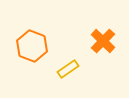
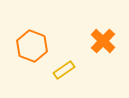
yellow rectangle: moved 4 px left, 1 px down
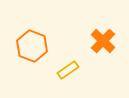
yellow rectangle: moved 4 px right
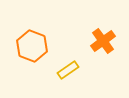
orange cross: rotated 10 degrees clockwise
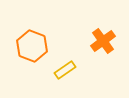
yellow rectangle: moved 3 px left
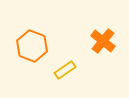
orange cross: rotated 15 degrees counterclockwise
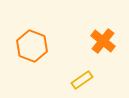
yellow rectangle: moved 17 px right, 10 px down
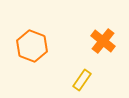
yellow rectangle: rotated 20 degrees counterclockwise
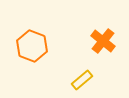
yellow rectangle: rotated 15 degrees clockwise
